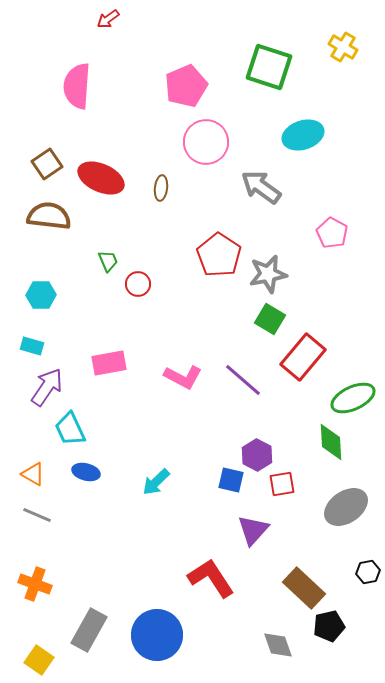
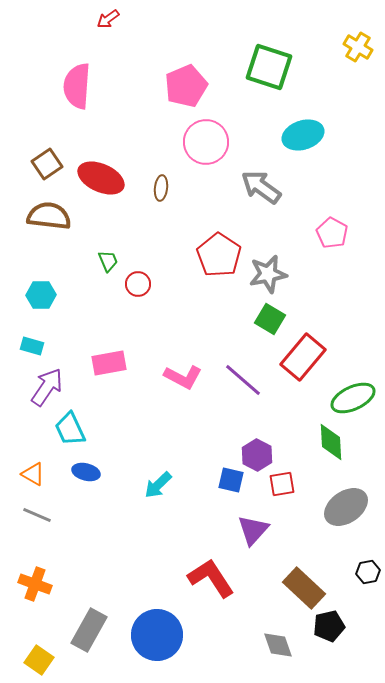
yellow cross at (343, 47): moved 15 px right
cyan arrow at (156, 482): moved 2 px right, 3 px down
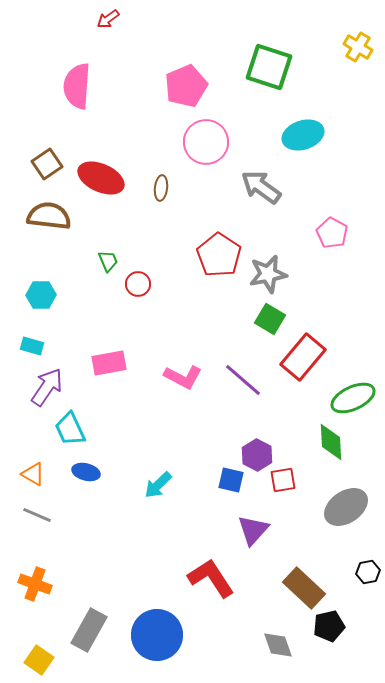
red square at (282, 484): moved 1 px right, 4 px up
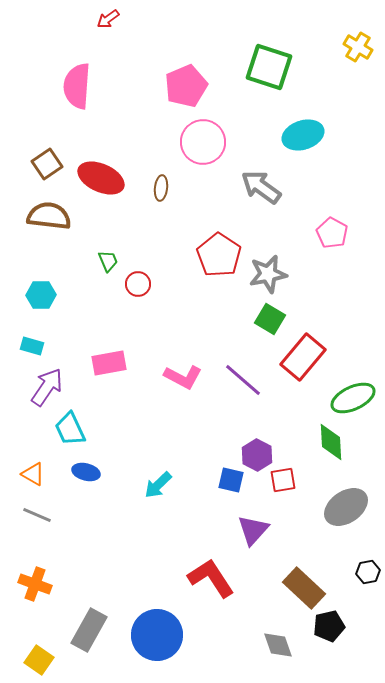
pink circle at (206, 142): moved 3 px left
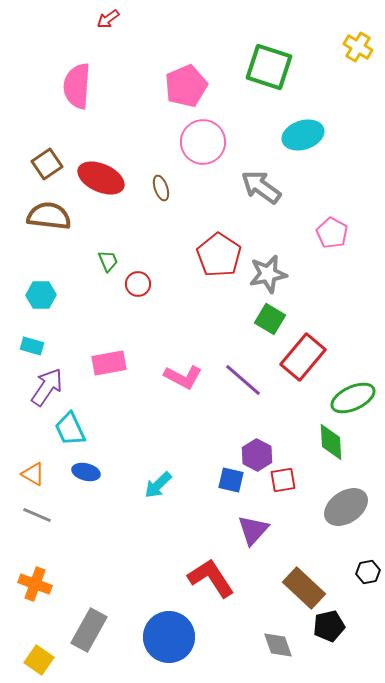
brown ellipse at (161, 188): rotated 25 degrees counterclockwise
blue circle at (157, 635): moved 12 px right, 2 px down
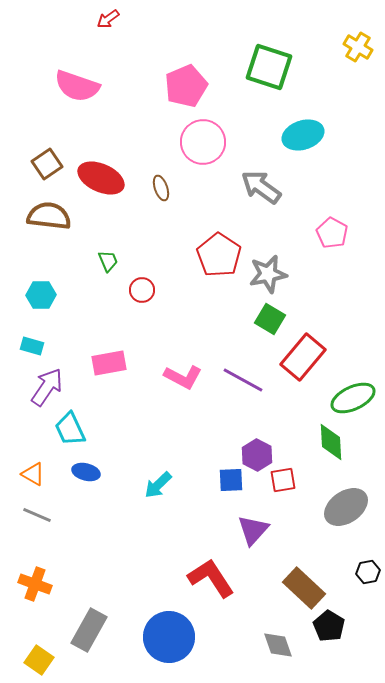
pink semicircle at (77, 86): rotated 75 degrees counterclockwise
red circle at (138, 284): moved 4 px right, 6 px down
purple line at (243, 380): rotated 12 degrees counterclockwise
blue square at (231, 480): rotated 16 degrees counterclockwise
black pentagon at (329, 626): rotated 28 degrees counterclockwise
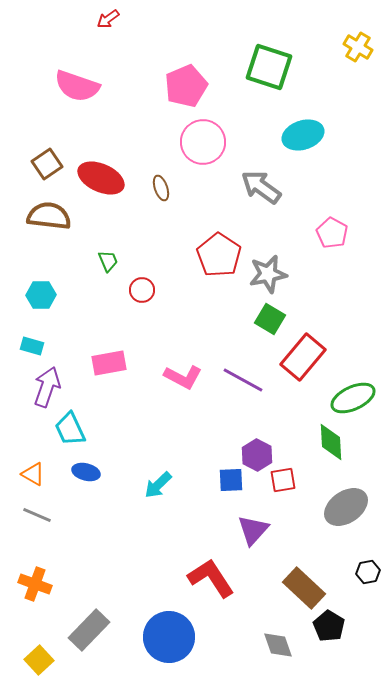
purple arrow at (47, 387): rotated 15 degrees counterclockwise
gray rectangle at (89, 630): rotated 15 degrees clockwise
yellow square at (39, 660): rotated 12 degrees clockwise
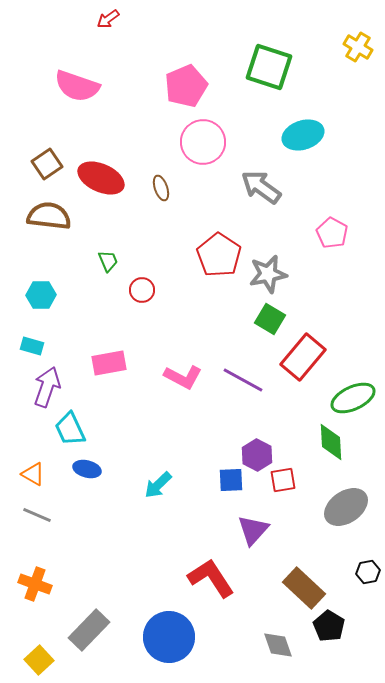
blue ellipse at (86, 472): moved 1 px right, 3 px up
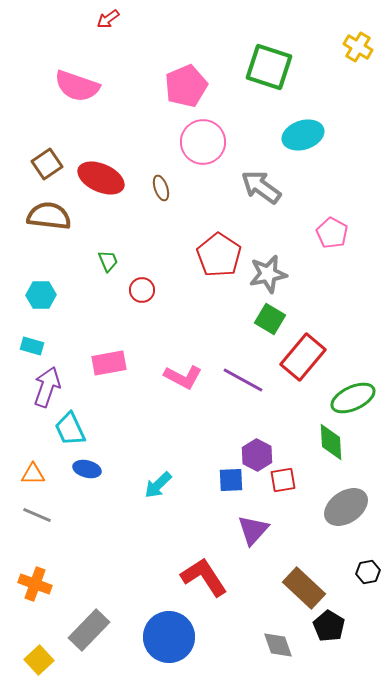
orange triangle at (33, 474): rotated 30 degrees counterclockwise
red L-shape at (211, 578): moved 7 px left, 1 px up
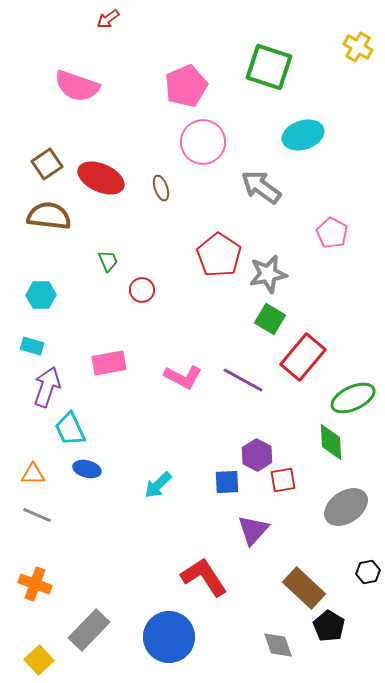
blue square at (231, 480): moved 4 px left, 2 px down
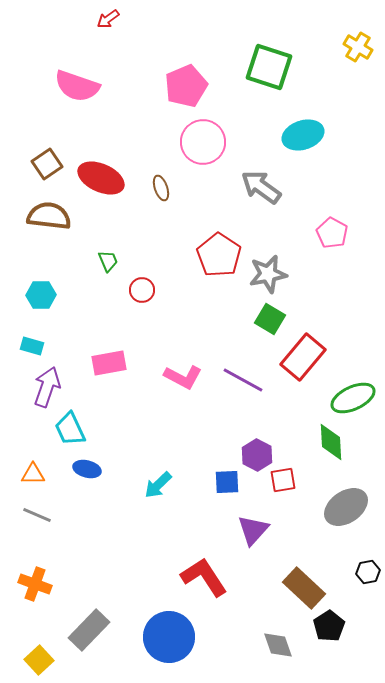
black pentagon at (329, 626): rotated 8 degrees clockwise
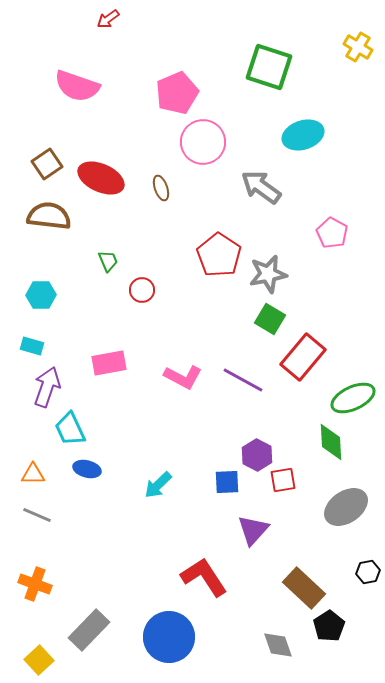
pink pentagon at (186, 86): moved 9 px left, 7 px down
